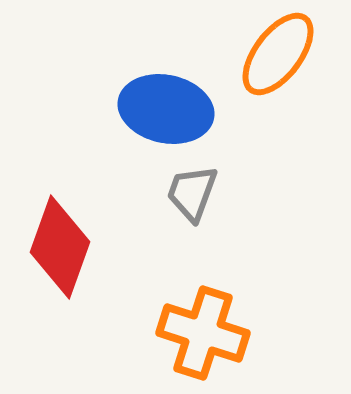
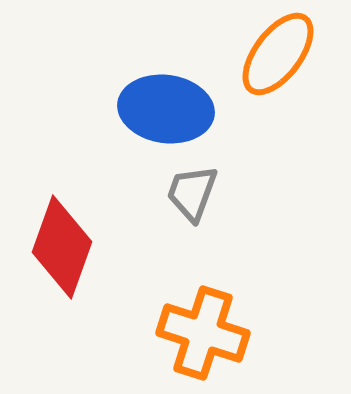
blue ellipse: rotated 4 degrees counterclockwise
red diamond: moved 2 px right
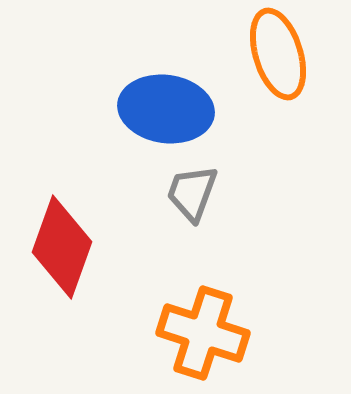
orange ellipse: rotated 54 degrees counterclockwise
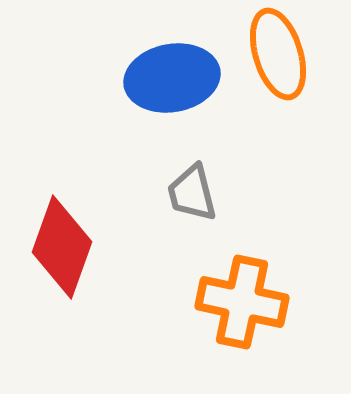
blue ellipse: moved 6 px right, 31 px up; rotated 18 degrees counterclockwise
gray trapezoid: rotated 34 degrees counterclockwise
orange cross: moved 39 px right, 31 px up; rotated 6 degrees counterclockwise
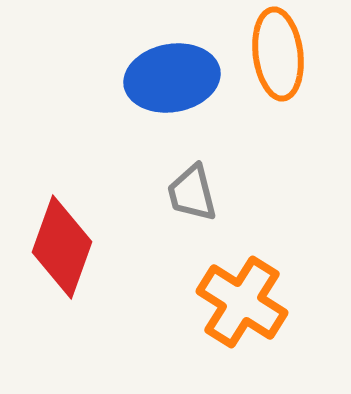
orange ellipse: rotated 10 degrees clockwise
orange cross: rotated 20 degrees clockwise
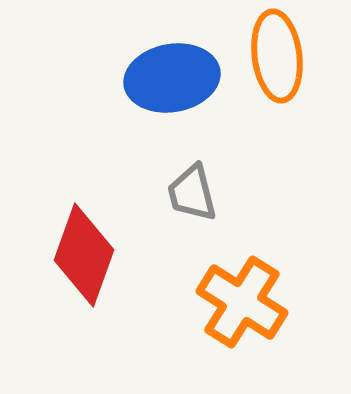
orange ellipse: moved 1 px left, 2 px down
red diamond: moved 22 px right, 8 px down
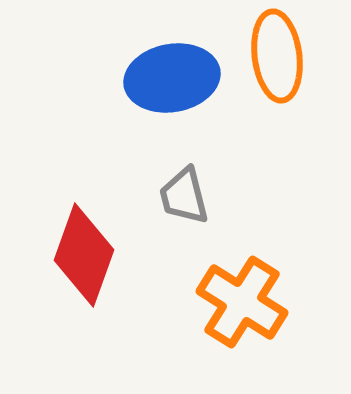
gray trapezoid: moved 8 px left, 3 px down
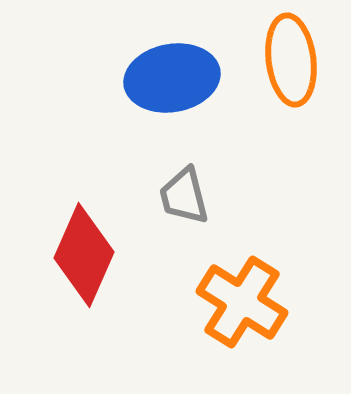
orange ellipse: moved 14 px right, 4 px down
red diamond: rotated 4 degrees clockwise
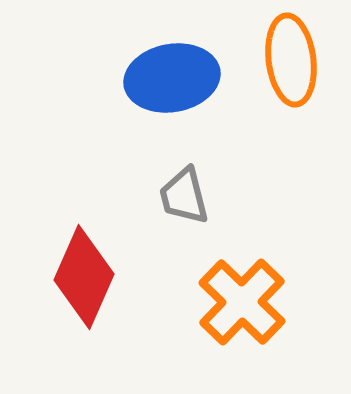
red diamond: moved 22 px down
orange cross: rotated 12 degrees clockwise
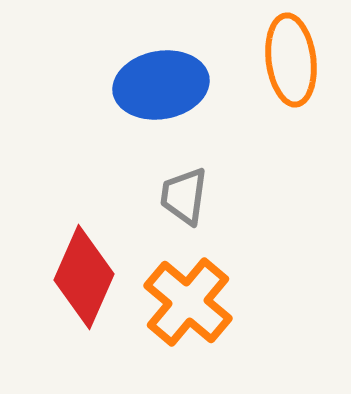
blue ellipse: moved 11 px left, 7 px down
gray trapezoid: rotated 22 degrees clockwise
orange cross: moved 54 px left; rotated 4 degrees counterclockwise
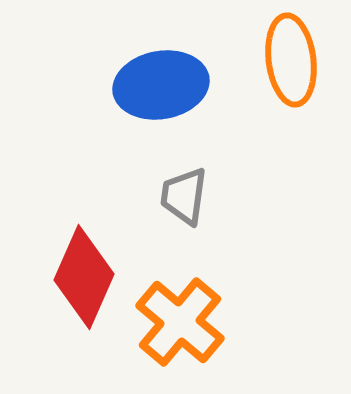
orange cross: moved 8 px left, 20 px down
